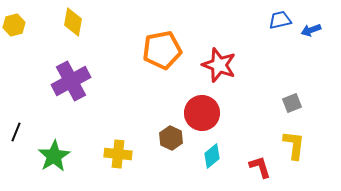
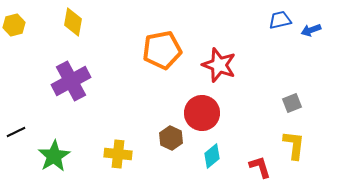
black line: rotated 42 degrees clockwise
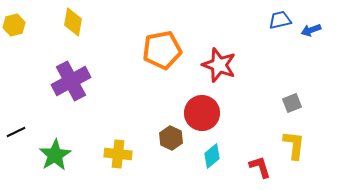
green star: moved 1 px right, 1 px up
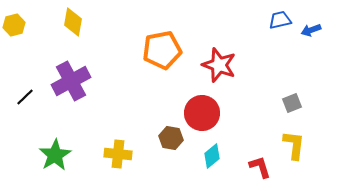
black line: moved 9 px right, 35 px up; rotated 18 degrees counterclockwise
brown hexagon: rotated 15 degrees counterclockwise
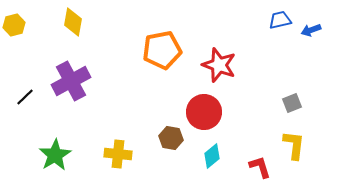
red circle: moved 2 px right, 1 px up
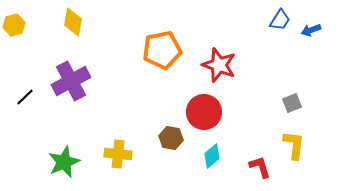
blue trapezoid: rotated 135 degrees clockwise
green star: moved 9 px right, 7 px down; rotated 8 degrees clockwise
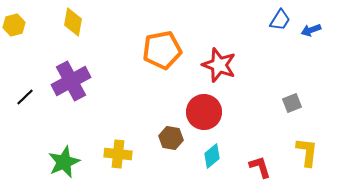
yellow L-shape: moved 13 px right, 7 px down
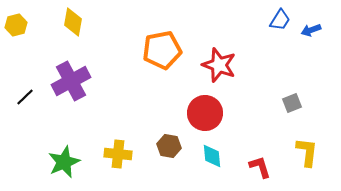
yellow hexagon: moved 2 px right
red circle: moved 1 px right, 1 px down
brown hexagon: moved 2 px left, 8 px down
cyan diamond: rotated 55 degrees counterclockwise
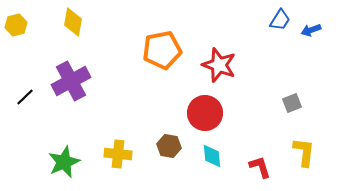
yellow L-shape: moved 3 px left
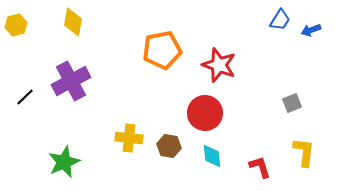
yellow cross: moved 11 px right, 16 px up
